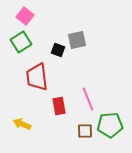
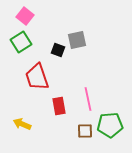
red trapezoid: rotated 12 degrees counterclockwise
pink line: rotated 10 degrees clockwise
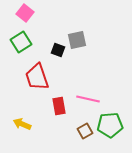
pink square: moved 3 px up
pink line: rotated 65 degrees counterclockwise
brown square: rotated 28 degrees counterclockwise
